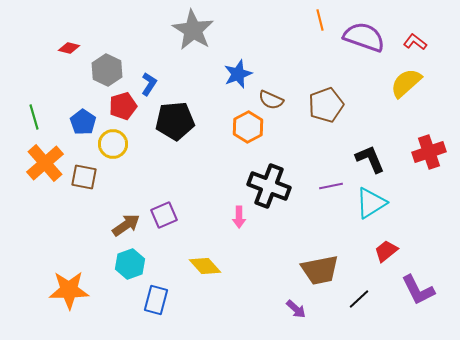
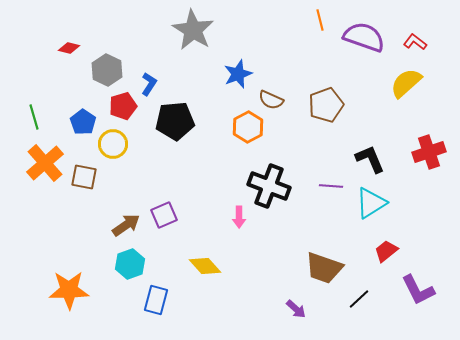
purple line: rotated 15 degrees clockwise
brown trapezoid: moved 4 px right, 2 px up; rotated 30 degrees clockwise
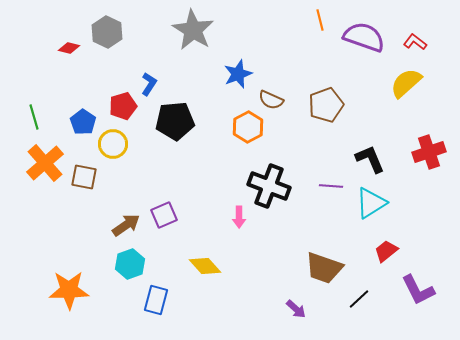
gray hexagon: moved 38 px up
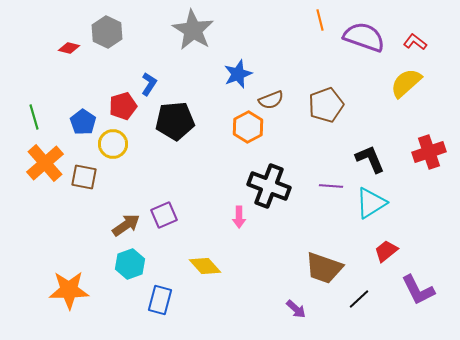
brown semicircle: rotated 45 degrees counterclockwise
blue rectangle: moved 4 px right
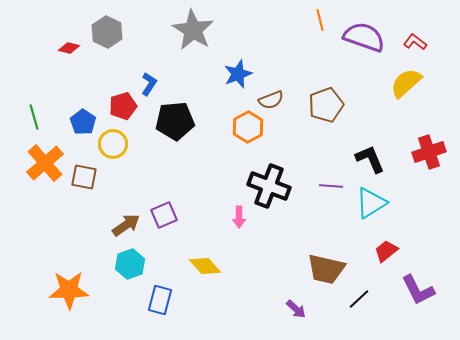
brown trapezoid: moved 2 px right, 1 px down; rotated 6 degrees counterclockwise
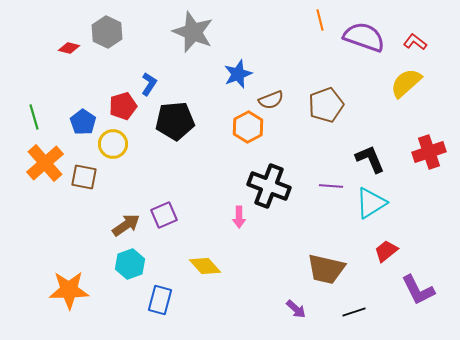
gray star: moved 2 px down; rotated 9 degrees counterclockwise
black line: moved 5 px left, 13 px down; rotated 25 degrees clockwise
